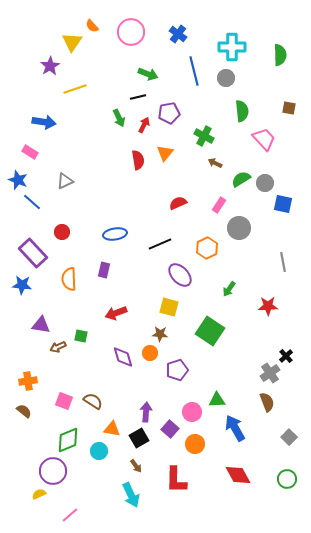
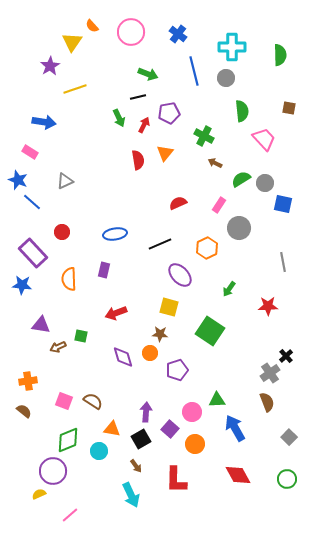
black square at (139, 438): moved 2 px right, 1 px down
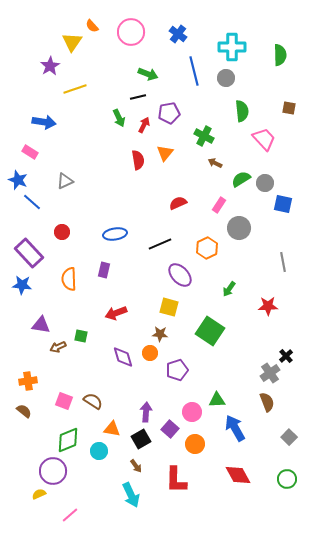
purple rectangle at (33, 253): moved 4 px left
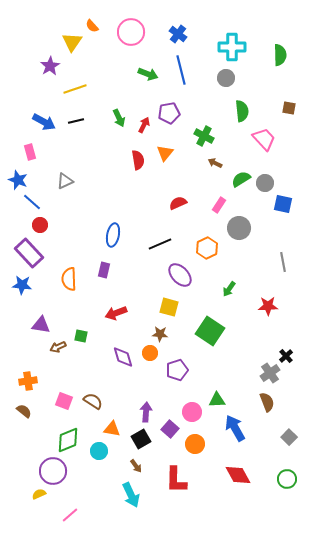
blue line at (194, 71): moved 13 px left, 1 px up
black line at (138, 97): moved 62 px left, 24 px down
blue arrow at (44, 122): rotated 20 degrees clockwise
pink rectangle at (30, 152): rotated 42 degrees clockwise
red circle at (62, 232): moved 22 px left, 7 px up
blue ellipse at (115, 234): moved 2 px left, 1 px down; rotated 70 degrees counterclockwise
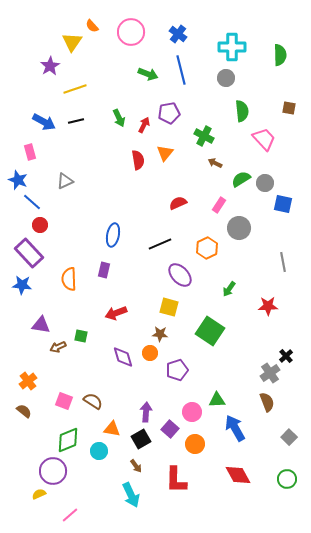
orange cross at (28, 381): rotated 30 degrees counterclockwise
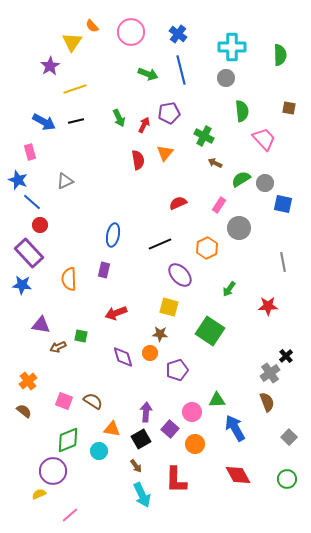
cyan arrow at (131, 495): moved 11 px right
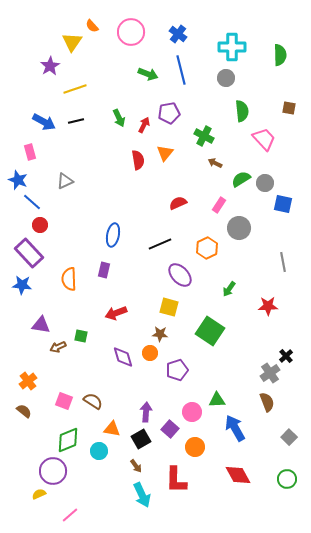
orange circle at (195, 444): moved 3 px down
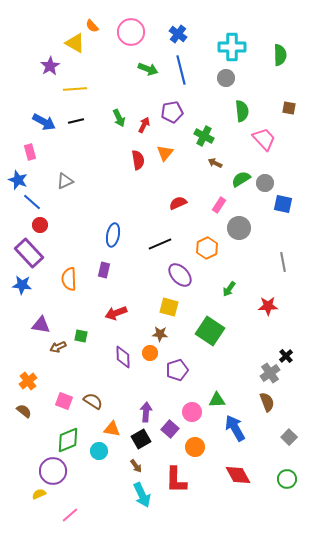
yellow triangle at (72, 42): moved 3 px right, 1 px down; rotated 35 degrees counterclockwise
green arrow at (148, 74): moved 5 px up
yellow line at (75, 89): rotated 15 degrees clockwise
purple pentagon at (169, 113): moved 3 px right, 1 px up
purple diamond at (123, 357): rotated 15 degrees clockwise
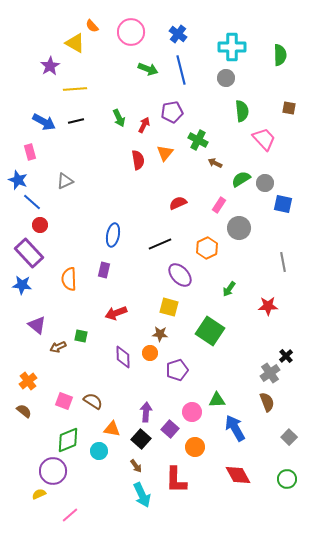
green cross at (204, 136): moved 6 px left, 4 px down
purple triangle at (41, 325): moved 4 px left; rotated 30 degrees clockwise
black square at (141, 439): rotated 18 degrees counterclockwise
